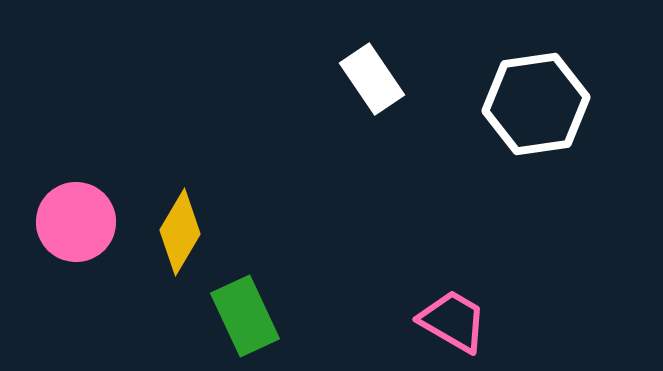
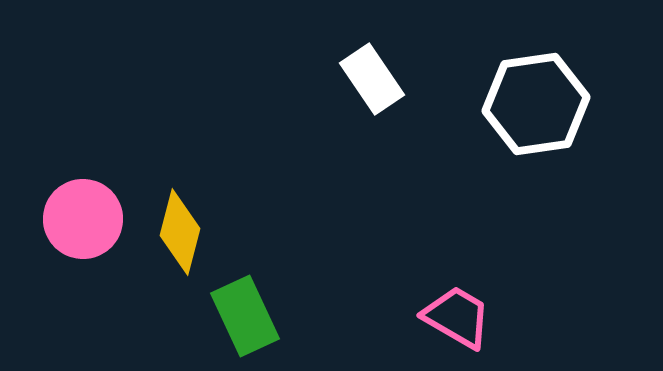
pink circle: moved 7 px right, 3 px up
yellow diamond: rotated 16 degrees counterclockwise
pink trapezoid: moved 4 px right, 4 px up
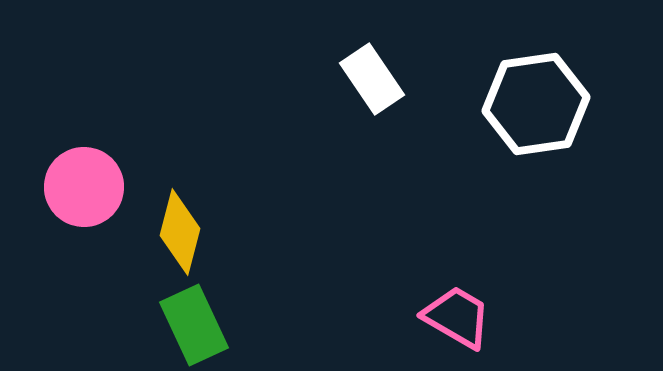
pink circle: moved 1 px right, 32 px up
green rectangle: moved 51 px left, 9 px down
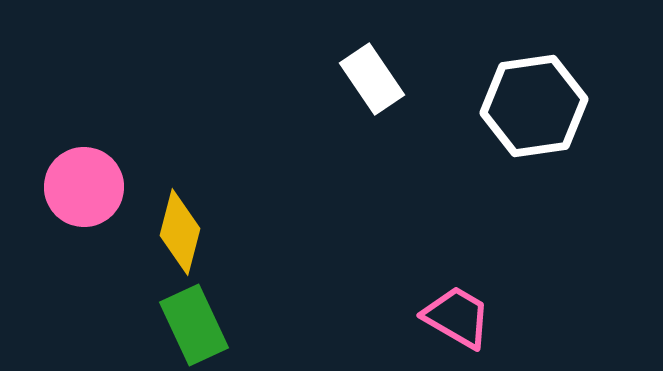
white hexagon: moved 2 px left, 2 px down
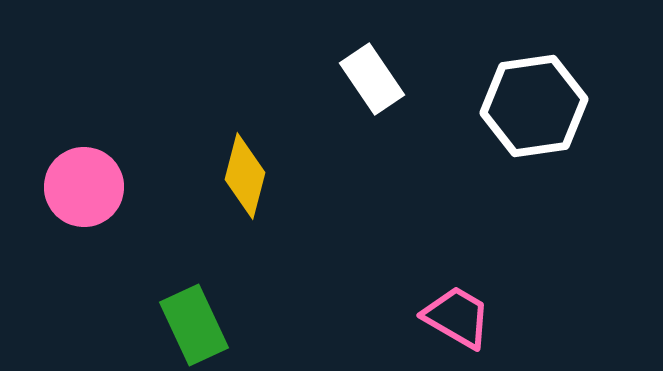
yellow diamond: moved 65 px right, 56 px up
